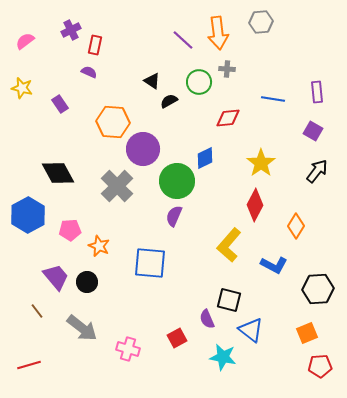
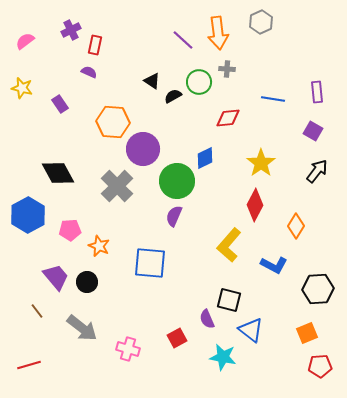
gray hexagon at (261, 22): rotated 20 degrees counterclockwise
black semicircle at (169, 101): moved 4 px right, 5 px up
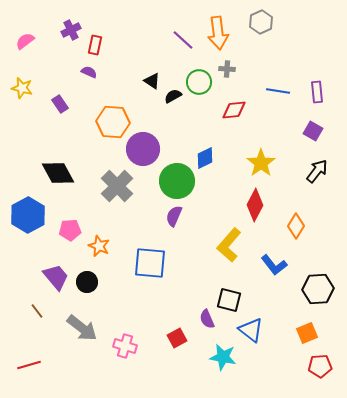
blue line at (273, 99): moved 5 px right, 8 px up
red diamond at (228, 118): moved 6 px right, 8 px up
blue L-shape at (274, 265): rotated 24 degrees clockwise
pink cross at (128, 349): moved 3 px left, 3 px up
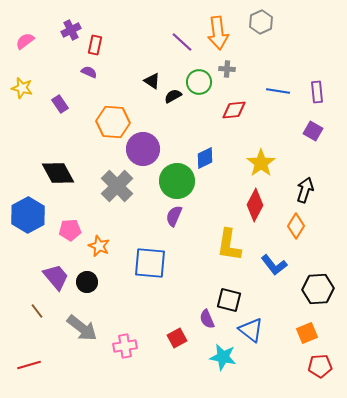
purple line at (183, 40): moved 1 px left, 2 px down
black arrow at (317, 171): moved 12 px left, 19 px down; rotated 20 degrees counterclockwise
yellow L-shape at (229, 245): rotated 32 degrees counterclockwise
pink cross at (125, 346): rotated 25 degrees counterclockwise
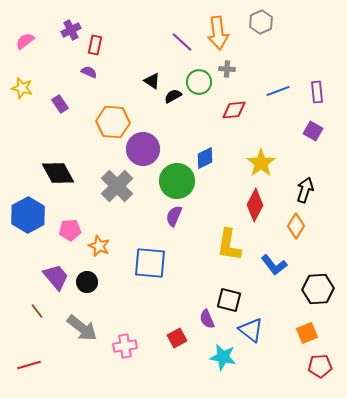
blue line at (278, 91): rotated 30 degrees counterclockwise
